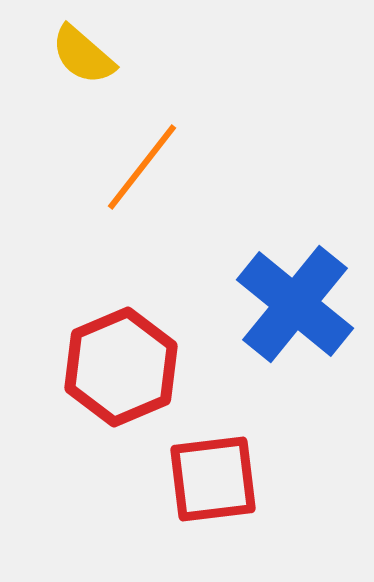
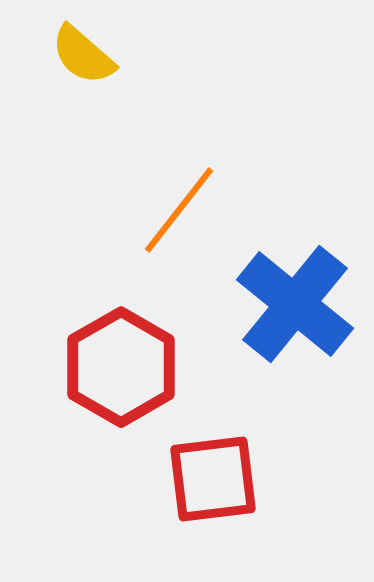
orange line: moved 37 px right, 43 px down
red hexagon: rotated 7 degrees counterclockwise
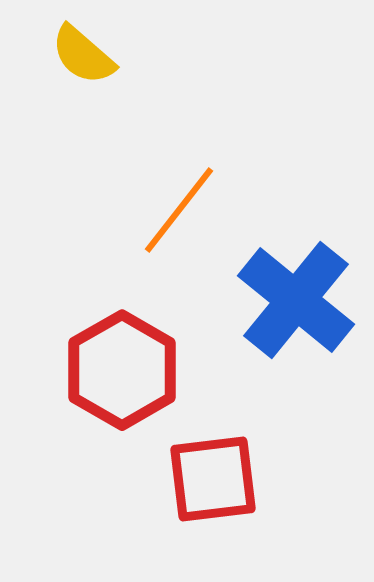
blue cross: moved 1 px right, 4 px up
red hexagon: moved 1 px right, 3 px down
